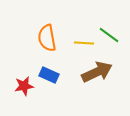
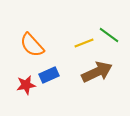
orange semicircle: moved 15 px left, 7 px down; rotated 32 degrees counterclockwise
yellow line: rotated 24 degrees counterclockwise
blue rectangle: rotated 48 degrees counterclockwise
red star: moved 2 px right, 1 px up
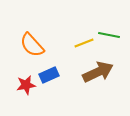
green line: rotated 25 degrees counterclockwise
brown arrow: moved 1 px right
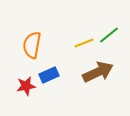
green line: rotated 50 degrees counterclockwise
orange semicircle: rotated 52 degrees clockwise
red star: moved 1 px down
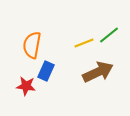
blue rectangle: moved 3 px left, 4 px up; rotated 42 degrees counterclockwise
red star: rotated 18 degrees clockwise
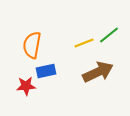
blue rectangle: rotated 54 degrees clockwise
red star: rotated 12 degrees counterclockwise
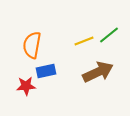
yellow line: moved 2 px up
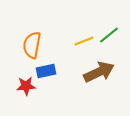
brown arrow: moved 1 px right
